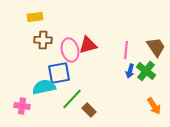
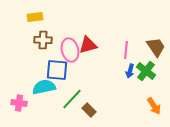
blue square: moved 2 px left, 3 px up; rotated 15 degrees clockwise
pink cross: moved 3 px left, 3 px up
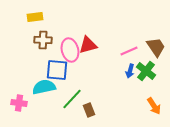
pink line: moved 3 px right, 1 px down; rotated 60 degrees clockwise
brown rectangle: rotated 24 degrees clockwise
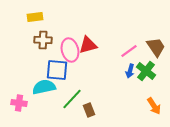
pink line: rotated 12 degrees counterclockwise
